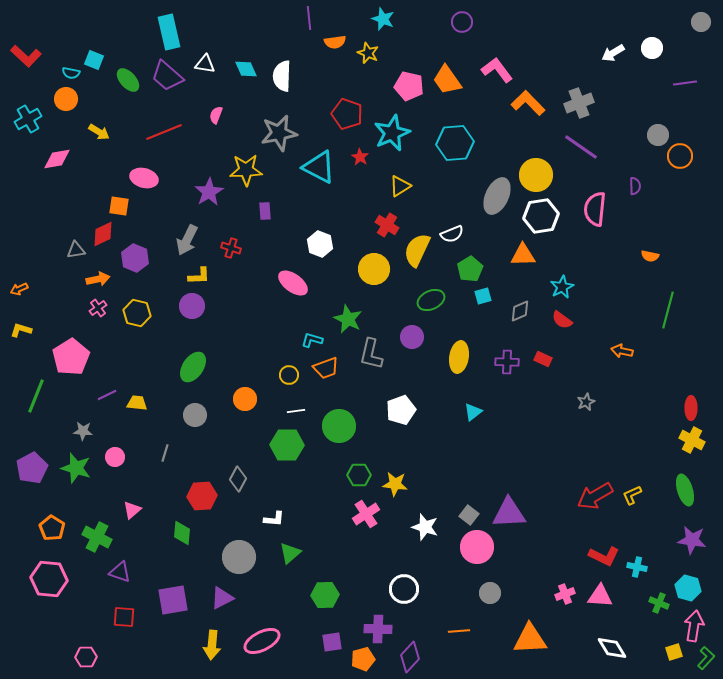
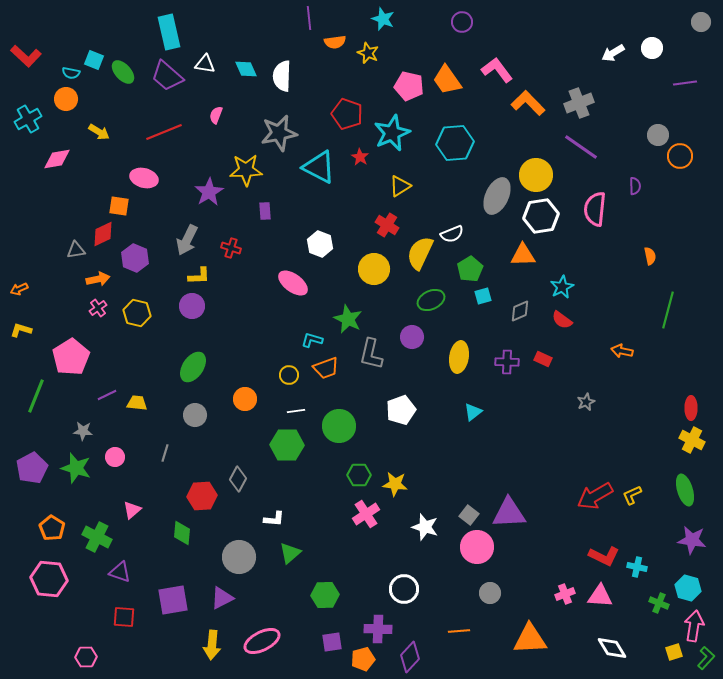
green ellipse at (128, 80): moved 5 px left, 8 px up
yellow semicircle at (417, 250): moved 3 px right, 3 px down
orange semicircle at (650, 256): rotated 114 degrees counterclockwise
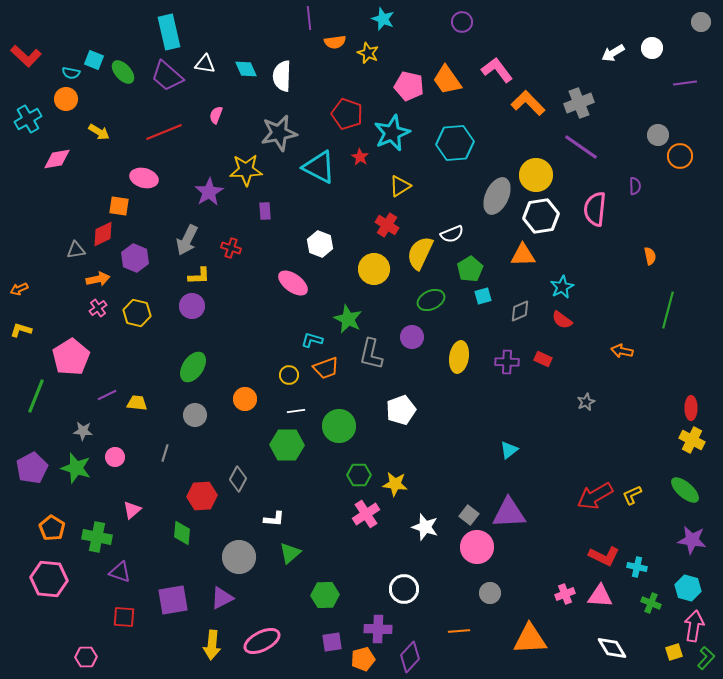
cyan triangle at (473, 412): moved 36 px right, 38 px down
green ellipse at (685, 490): rotated 32 degrees counterclockwise
green cross at (97, 537): rotated 16 degrees counterclockwise
green cross at (659, 603): moved 8 px left
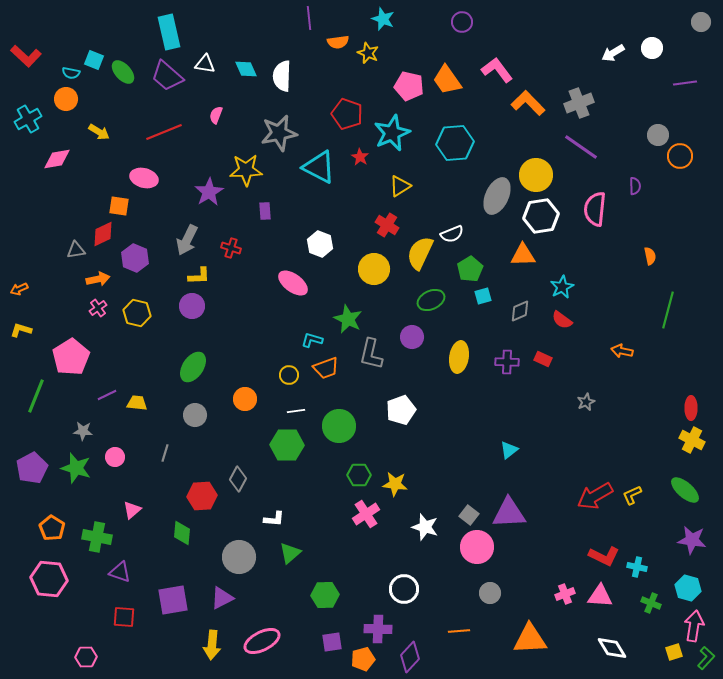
orange semicircle at (335, 42): moved 3 px right
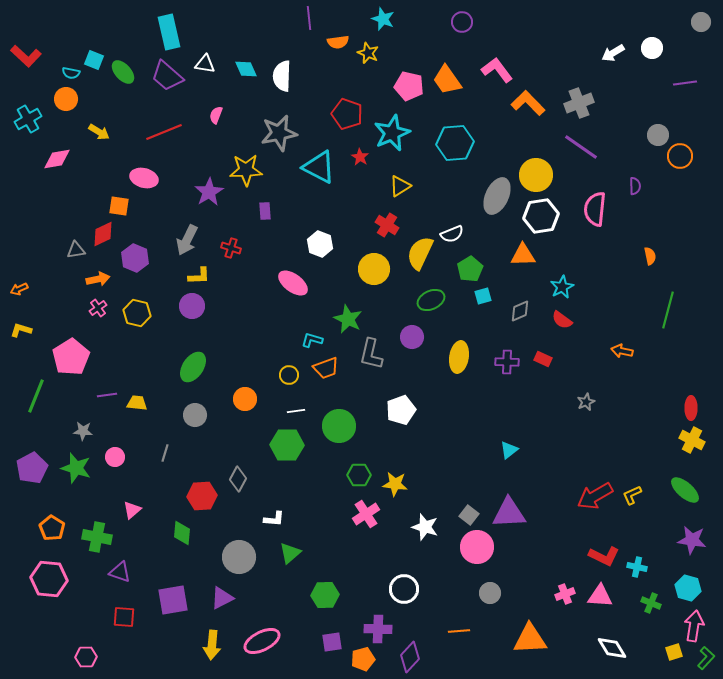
purple line at (107, 395): rotated 18 degrees clockwise
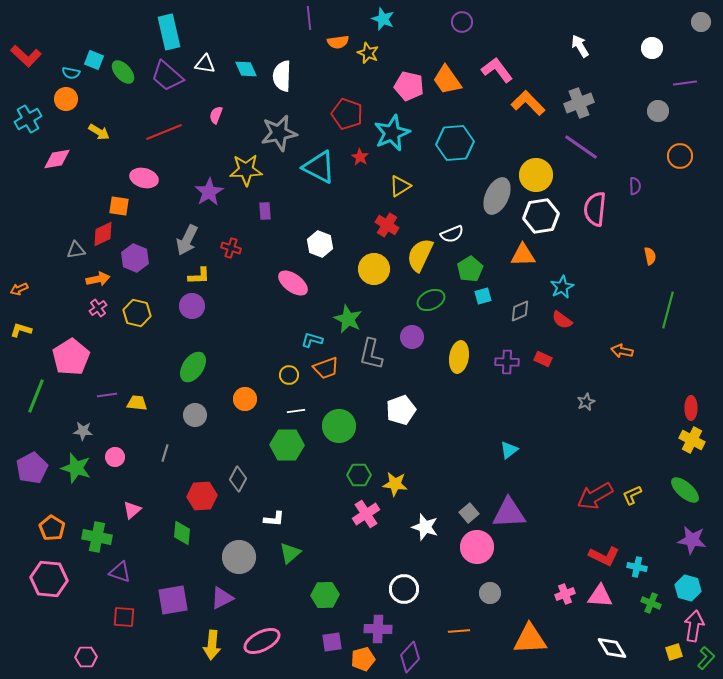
white arrow at (613, 53): moved 33 px left, 7 px up; rotated 90 degrees clockwise
gray circle at (658, 135): moved 24 px up
yellow semicircle at (420, 253): moved 2 px down
gray square at (469, 515): moved 2 px up; rotated 12 degrees clockwise
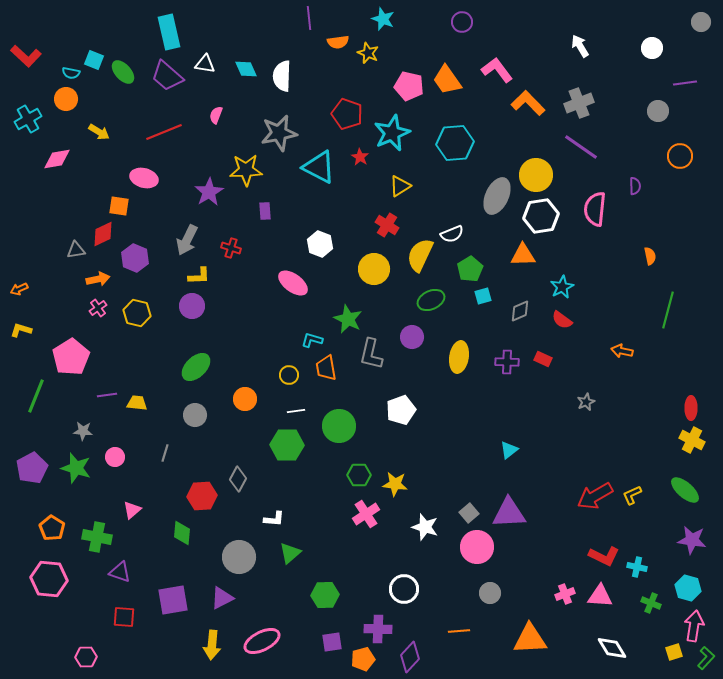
green ellipse at (193, 367): moved 3 px right; rotated 12 degrees clockwise
orange trapezoid at (326, 368): rotated 100 degrees clockwise
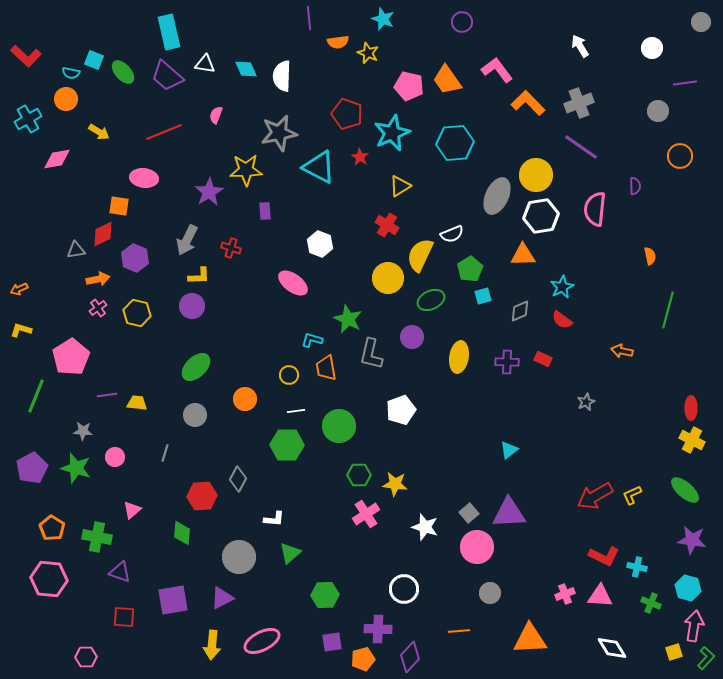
pink ellipse at (144, 178): rotated 8 degrees counterclockwise
yellow circle at (374, 269): moved 14 px right, 9 px down
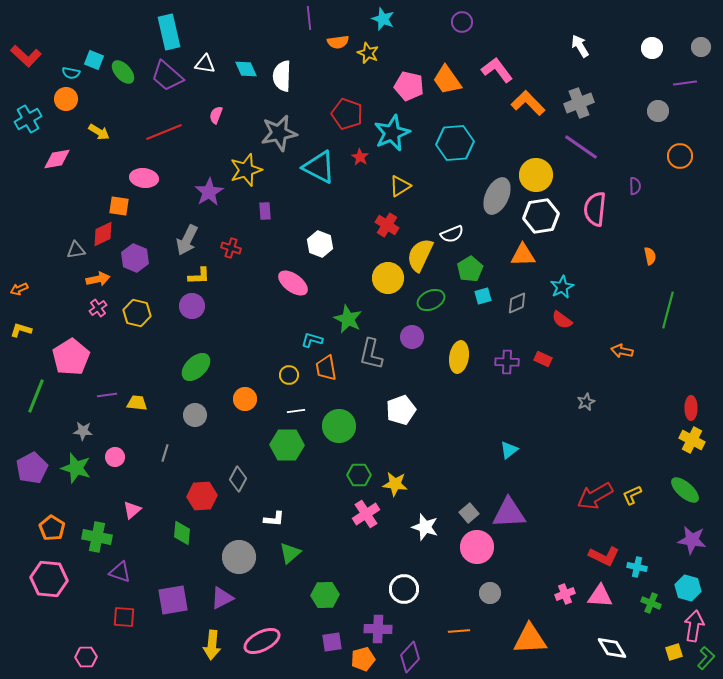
gray circle at (701, 22): moved 25 px down
yellow star at (246, 170): rotated 16 degrees counterclockwise
gray diamond at (520, 311): moved 3 px left, 8 px up
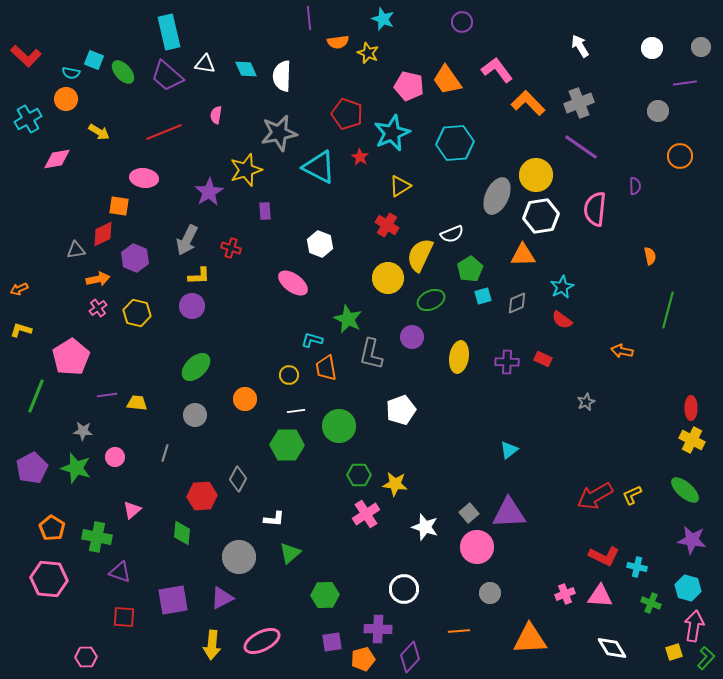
pink semicircle at (216, 115): rotated 12 degrees counterclockwise
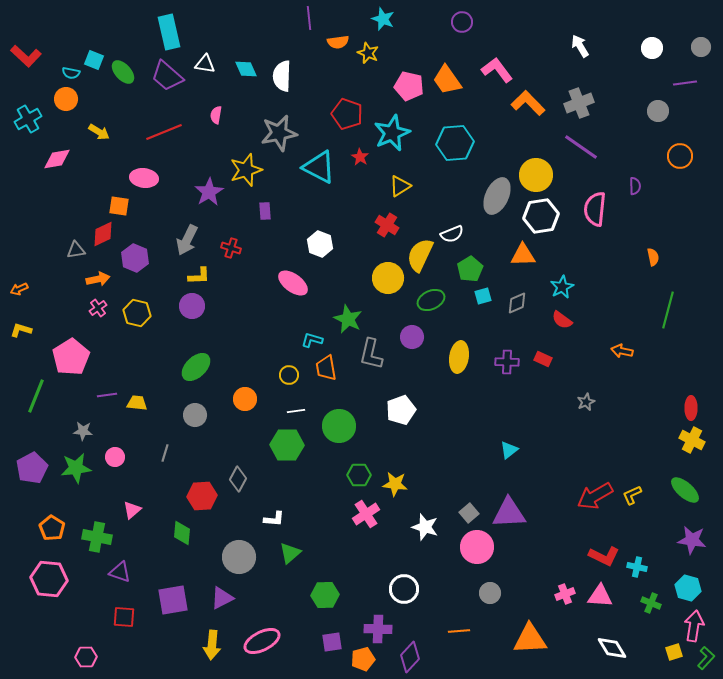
orange semicircle at (650, 256): moved 3 px right, 1 px down
green star at (76, 468): rotated 24 degrees counterclockwise
